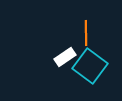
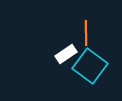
white rectangle: moved 1 px right, 3 px up
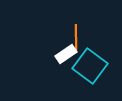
orange line: moved 10 px left, 4 px down
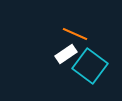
orange line: moved 1 px left, 3 px up; rotated 65 degrees counterclockwise
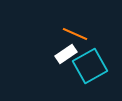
cyan square: rotated 24 degrees clockwise
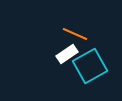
white rectangle: moved 1 px right
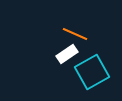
cyan square: moved 2 px right, 6 px down
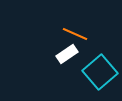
cyan square: moved 8 px right; rotated 12 degrees counterclockwise
